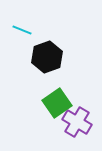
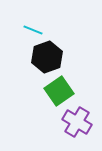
cyan line: moved 11 px right
green square: moved 2 px right, 12 px up
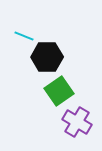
cyan line: moved 9 px left, 6 px down
black hexagon: rotated 20 degrees clockwise
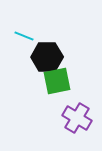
green square: moved 2 px left, 10 px up; rotated 24 degrees clockwise
purple cross: moved 4 px up
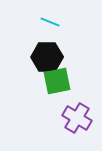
cyan line: moved 26 px right, 14 px up
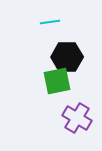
cyan line: rotated 30 degrees counterclockwise
black hexagon: moved 20 px right
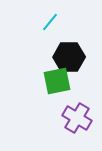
cyan line: rotated 42 degrees counterclockwise
black hexagon: moved 2 px right
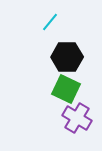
black hexagon: moved 2 px left
green square: moved 9 px right, 8 px down; rotated 36 degrees clockwise
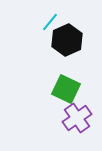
black hexagon: moved 17 px up; rotated 24 degrees counterclockwise
purple cross: rotated 24 degrees clockwise
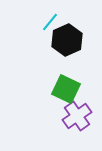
purple cross: moved 2 px up
